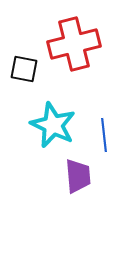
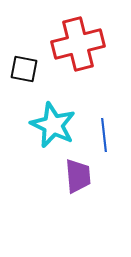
red cross: moved 4 px right
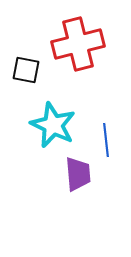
black square: moved 2 px right, 1 px down
blue line: moved 2 px right, 5 px down
purple trapezoid: moved 2 px up
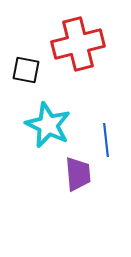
cyan star: moved 5 px left
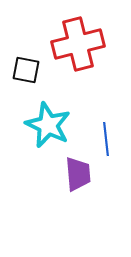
blue line: moved 1 px up
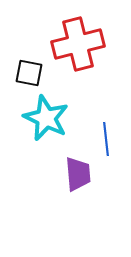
black square: moved 3 px right, 3 px down
cyan star: moved 2 px left, 7 px up
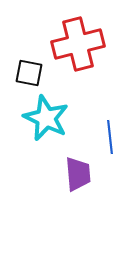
blue line: moved 4 px right, 2 px up
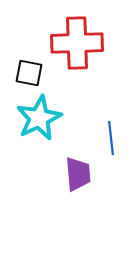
red cross: moved 1 px left, 1 px up; rotated 12 degrees clockwise
cyan star: moved 7 px left; rotated 21 degrees clockwise
blue line: moved 1 px right, 1 px down
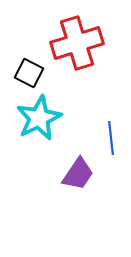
red cross: rotated 15 degrees counterclockwise
black square: rotated 16 degrees clockwise
purple trapezoid: rotated 39 degrees clockwise
